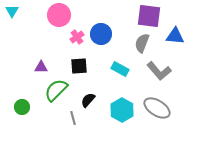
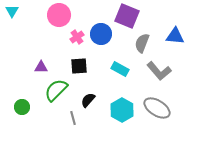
purple square: moved 22 px left; rotated 15 degrees clockwise
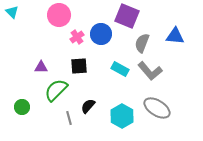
cyan triangle: moved 1 px down; rotated 16 degrees counterclockwise
gray L-shape: moved 9 px left
black semicircle: moved 6 px down
cyan hexagon: moved 6 px down
gray line: moved 4 px left
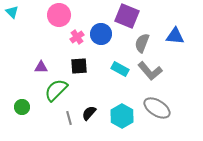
black semicircle: moved 1 px right, 7 px down
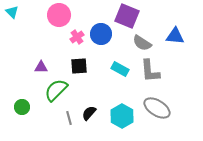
gray semicircle: rotated 78 degrees counterclockwise
gray L-shape: rotated 35 degrees clockwise
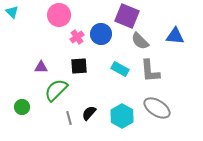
gray semicircle: moved 2 px left, 2 px up; rotated 12 degrees clockwise
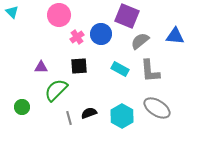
gray semicircle: rotated 96 degrees clockwise
black semicircle: rotated 28 degrees clockwise
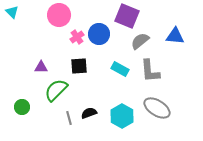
blue circle: moved 2 px left
